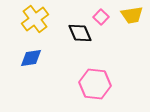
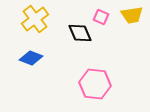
pink square: rotated 21 degrees counterclockwise
blue diamond: rotated 30 degrees clockwise
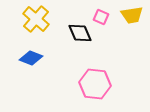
yellow cross: moved 1 px right; rotated 12 degrees counterclockwise
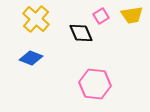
pink square: moved 1 px up; rotated 35 degrees clockwise
black diamond: moved 1 px right
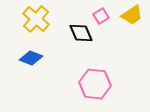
yellow trapezoid: rotated 25 degrees counterclockwise
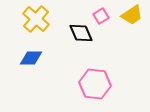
blue diamond: rotated 20 degrees counterclockwise
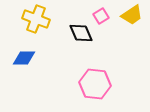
yellow cross: rotated 20 degrees counterclockwise
blue diamond: moved 7 px left
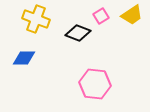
black diamond: moved 3 px left; rotated 45 degrees counterclockwise
